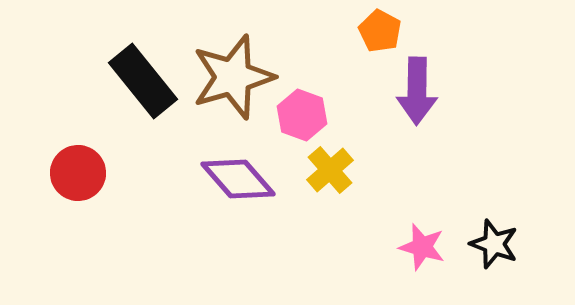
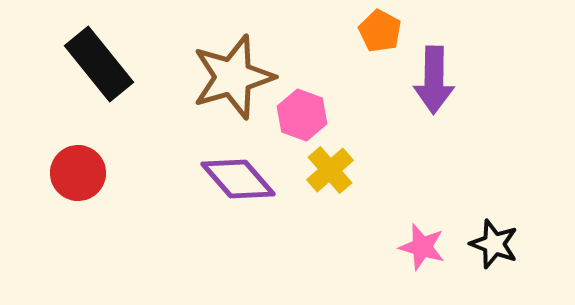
black rectangle: moved 44 px left, 17 px up
purple arrow: moved 17 px right, 11 px up
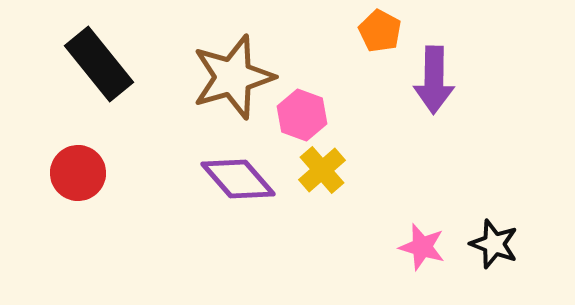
yellow cross: moved 8 px left
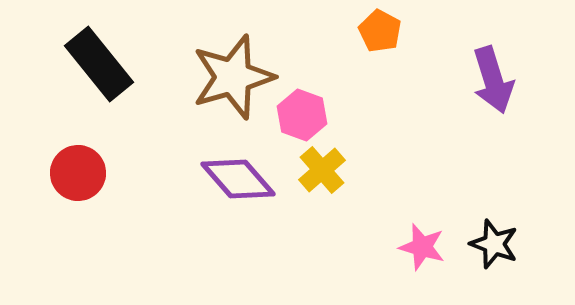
purple arrow: moved 59 px right; rotated 18 degrees counterclockwise
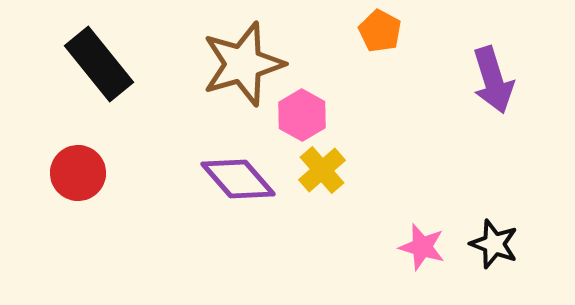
brown star: moved 10 px right, 13 px up
pink hexagon: rotated 9 degrees clockwise
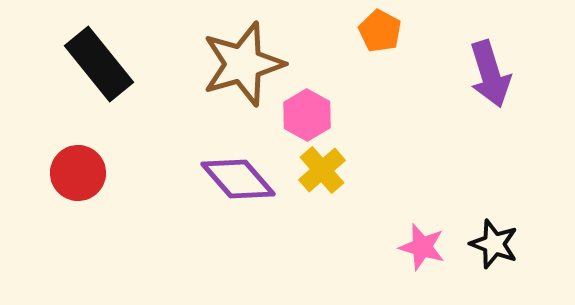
purple arrow: moved 3 px left, 6 px up
pink hexagon: moved 5 px right
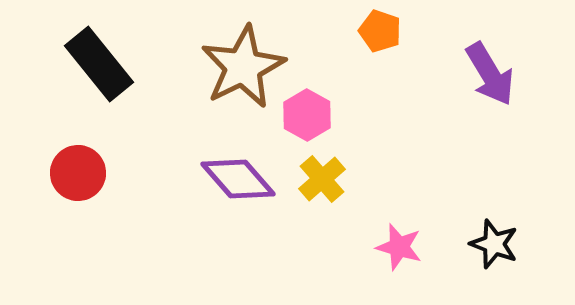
orange pentagon: rotated 9 degrees counterclockwise
brown star: moved 3 px down; rotated 10 degrees counterclockwise
purple arrow: rotated 14 degrees counterclockwise
yellow cross: moved 9 px down
pink star: moved 23 px left
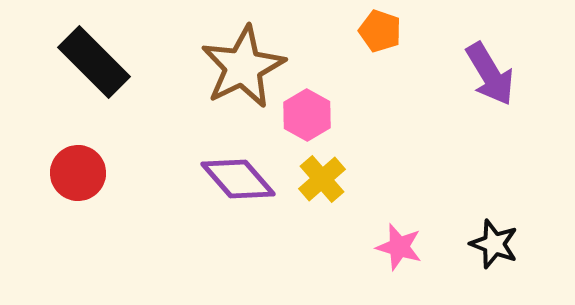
black rectangle: moved 5 px left, 2 px up; rotated 6 degrees counterclockwise
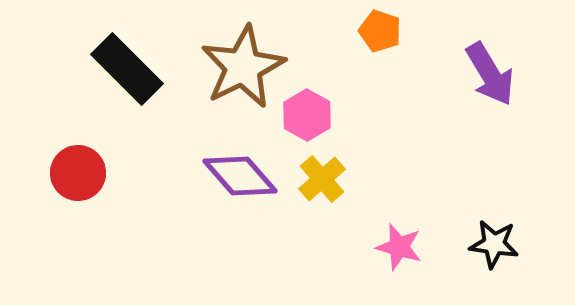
black rectangle: moved 33 px right, 7 px down
purple diamond: moved 2 px right, 3 px up
black star: rotated 12 degrees counterclockwise
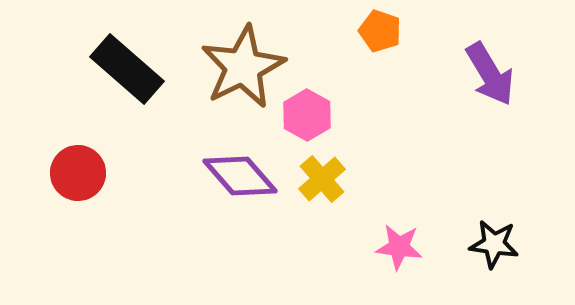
black rectangle: rotated 4 degrees counterclockwise
pink star: rotated 9 degrees counterclockwise
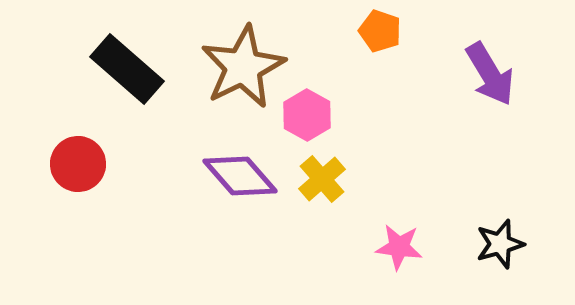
red circle: moved 9 px up
black star: moved 6 px right; rotated 24 degrees counterclockwise
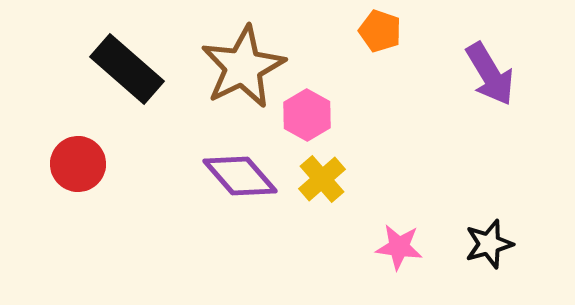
black star: moved 11 px left
